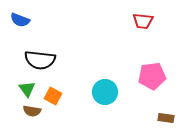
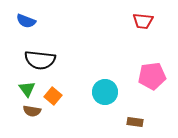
blue semicircle: moved 6 px right, 1 px down
orange square: rotated 12 degrees clockwise
brown rectangle: moved 31 px left, 4 px down
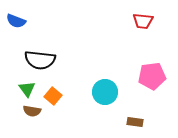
blue semicircle: moved 10 px left
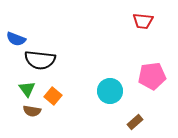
blue semicircle: moved 18 px down
cyan circle: moved 5 px right, 1 px up
brown rectangle: rotated 49 degrees counterclockwise
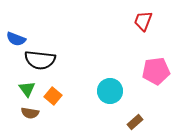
red trapezoid: rotated 105 degrees clockwise
pink pentagon: moved 4 px right, 5 px up
brown semicircle: moved 2 px left, 2 px down
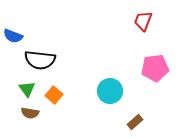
blue semicircle: moved 3 px left, 3 px up
pink pentagon: moved 1 px left, 3 px up
orange square: moved 1 px right, 1 px up
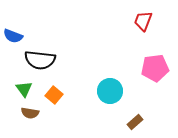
green triangle: moved 3 px left
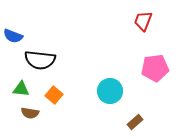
green triangle: moved 3 px left; rotated 48 degrees counterclockwise
